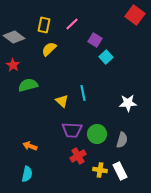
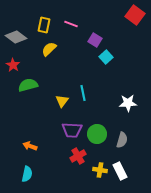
pink line: moved 1 px left; rotated 64 degrees clockwise
gray diamond: moved 2 px right
yellow triangle: rotated 24 degrees clockwise
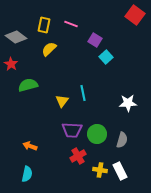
red star: moved 2 px left, 1 px up
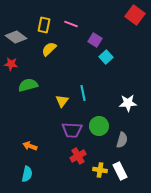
red star: rotated 24 degrees counterclockwise
green circle: moved 2 px right, 8 px up
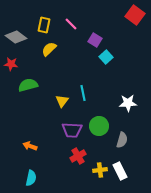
pink line: rotated 24 degrees clockwise
yellow cross: rotated 16 degrees counterclockwise
cyan semicircle: moved 4 px right, 4 px down
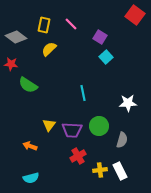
purple square: moved 5 px right, 3 px up
green semicircle: rotated 132 degrees counterclockwise
yellow triangle: moved 13 px left, 24 px down
cyan semicircle: rotated 63 degrees clockwise
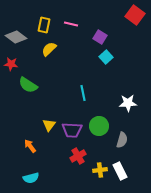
pink line: rotated 32 degrees counterclockwise
orange arrow: rotated 32 degrees clockwise
